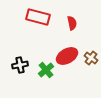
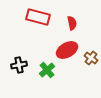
red ellipse: moved 6 px up
black cross: moved 1 px left
green cross: moved 1 px right
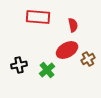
red rectangle: rotated 10 degrees counterclockwise
red semicircle: moved 1 px right, 2 px down
brown cross: moved 3 px left, 1 px down; rotated 24 degrees clockwise
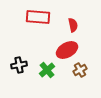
brown cross: moved 8 px left, 11 px down
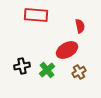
red rectangle: moved 2 px left, 2 px up
red semicircle: moved 7 px right, 1 px down
black cross: moved 3 px right, 1 px down
brown cross: moved 1 px left, 2 px down
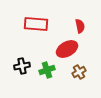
red rectangle: moved 9 px down
red ellipse: moved 1 px up
green cross: rotated 21 degrees clockwise
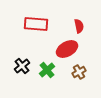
red semicircle: moved 1 px left
black cross: rotated 28 degrees counterclockwise
green cross: rotated 21 degrees counterclockwise
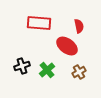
red rectangle: moved 3 px right, 1 px up
red ellipse: moved 3 px up; rotated 65 degrees clockwise
black cross: rotated 21 degrees clockwise
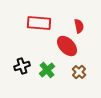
red ellipse: rotated 10 degrees clockwise
brown cross: rotated 16 degrees counterclockwise
